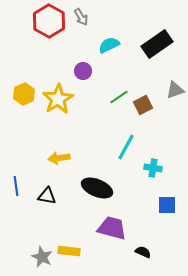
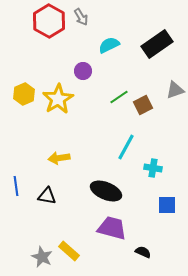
black ellipse: moved 9 px right, 3 px down
yellow rectangle: rotated 35 degrees clockwise
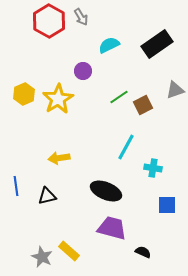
black triangle: rotated 24 degrees counterclockwise
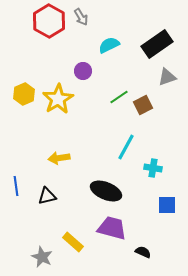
gray triangle: moved 8 px left, 13 px up
yellow rectangle: moved 4 px right, 9 px up
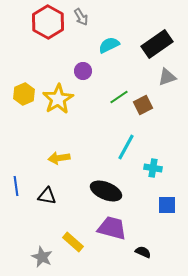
red hexagon: moved 1 px left, 1 px down
black triangle: rotated 24 degrees clockwise
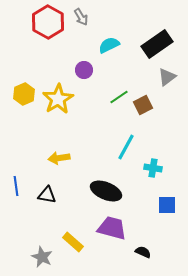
purple circle: moved 1 px right, 1 px up
gray triangle: rotated 18 degrees counterclockwise
black triangle: moved 1 px up
